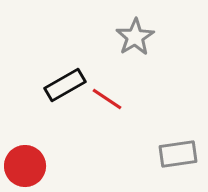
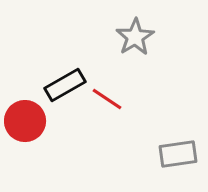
red circle: moved 45 px up
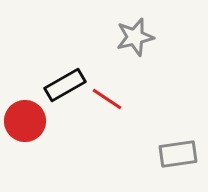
gray star: rotated 18 degrees clockwise
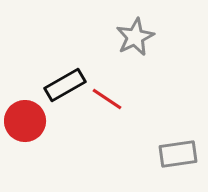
gray star: rotated 12 degrees counterclockwise
